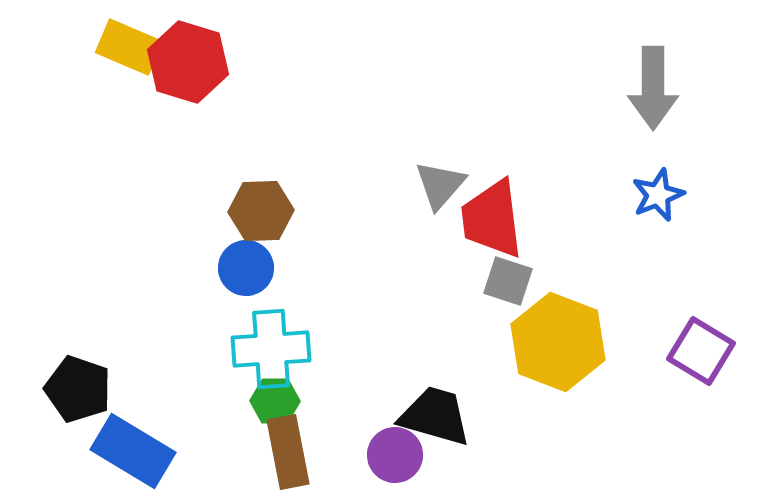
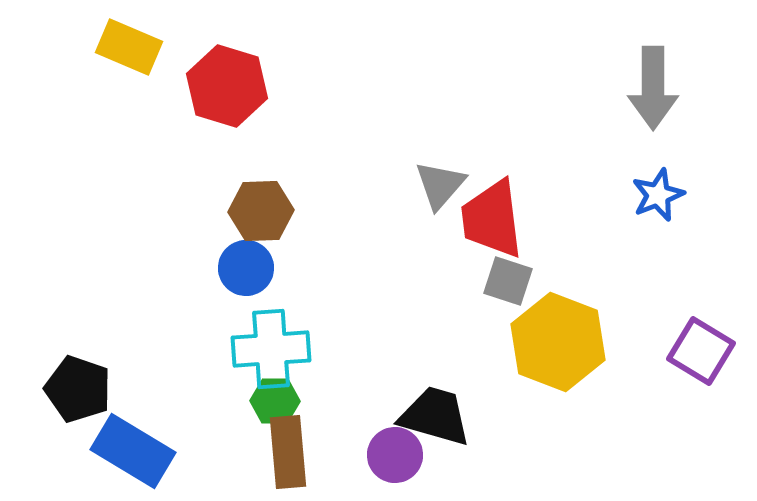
red hexagon: moved 39 px right, 24 px down
brown rectangle: rotated 6 degrees clockwise
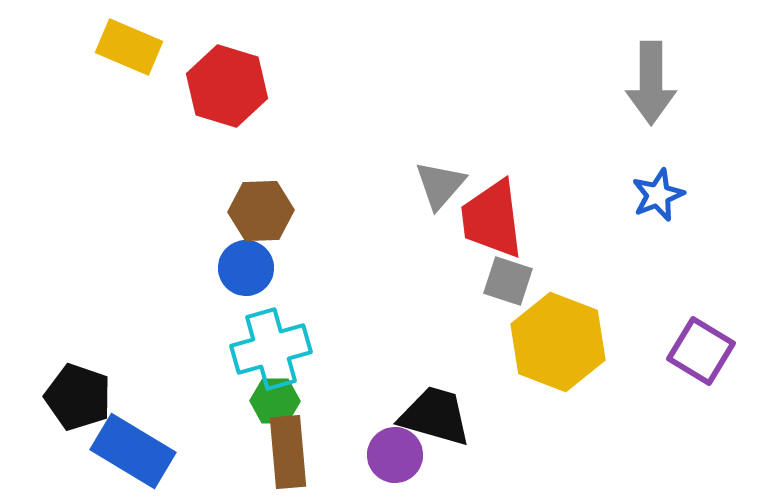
gray arrow: moved 2 px left, 5 px up
cyan cross: rotated 12 degrees counterclockwise
black pentagon: moved 8 px down
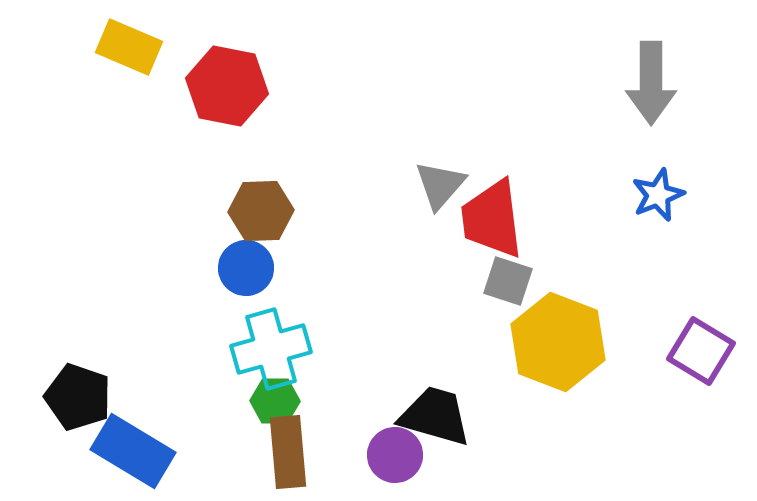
red hexagon: rotated 6 degrees counterclockwise
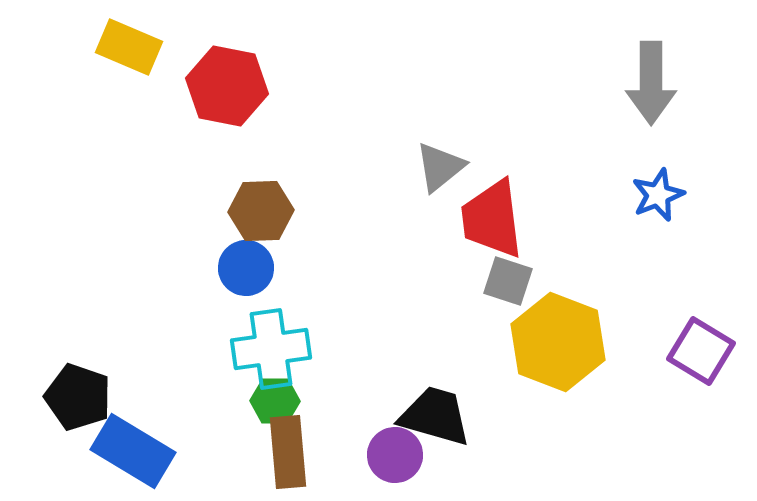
gray triangle: moved 18 px up; rotated 10 degrees clockwise
cyan cross: rotated 8 degrees clockwise
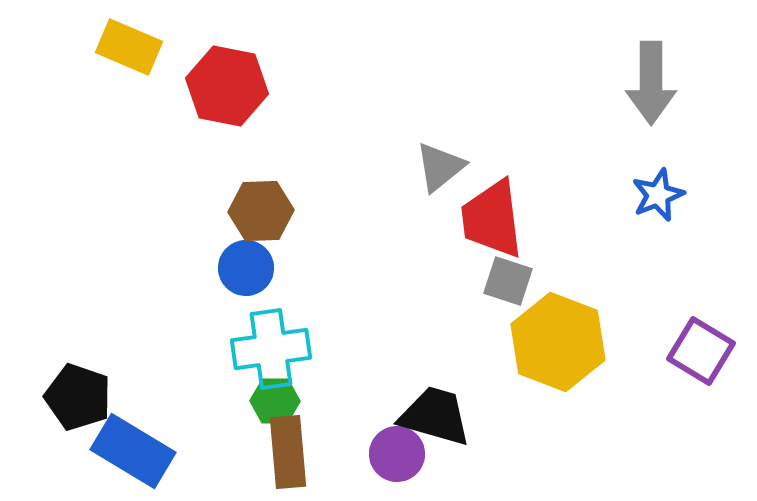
purple circle: moved 2 px right, 1 px up
